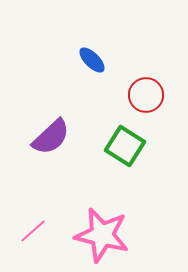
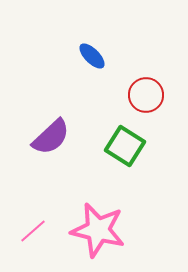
blue ellipse: moved 4 px up
pink star: moved 4 px left, 5 px up
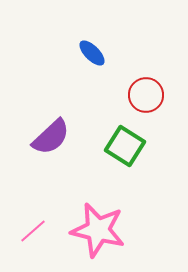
blue ellipse: moved 3 px up
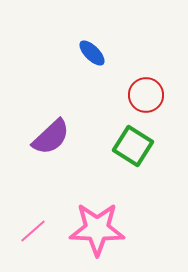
green square: moved 8 px right
pink star: moved 1 px left, 1 px up; rotated 12 degrees counterclockwise
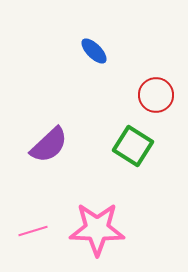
blue ellipse: moved 2 px right, 2 px up
red circle: moved 10 px right
purple semicircle: moved 2 px left, 8 px down
pink line: rotated 24 degrees clockwise
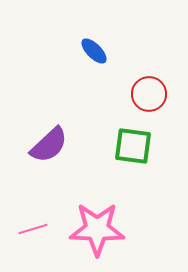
red circle: moved 7 px left, 1 px up
green square: rotated 24 degrees counterclockwise
pink line: moved 2 px up
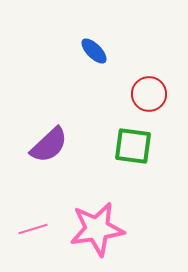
pink star: rotated 10 degrees counterclockwise
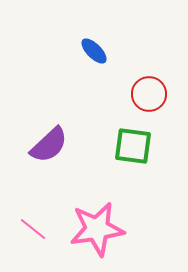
pink line: rotated 56 degrees clockwise
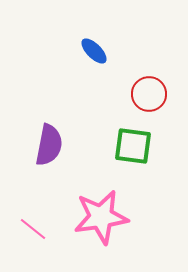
purple semicircle: rotated 36 degrees counterclockwise
pink star: moved 4 px right, 12 px up
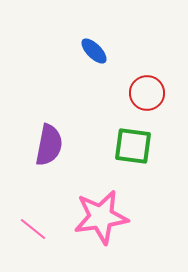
red circle: moved 2 px left, 1 px up
